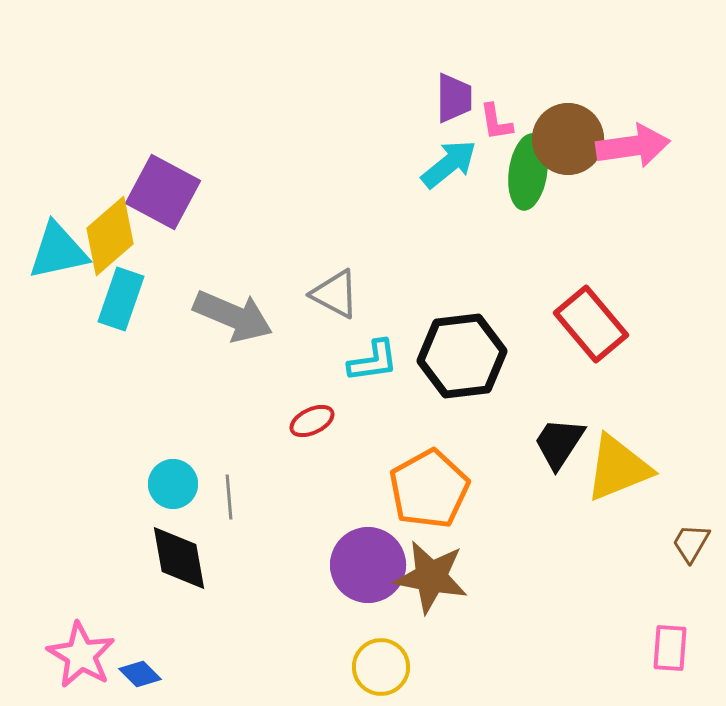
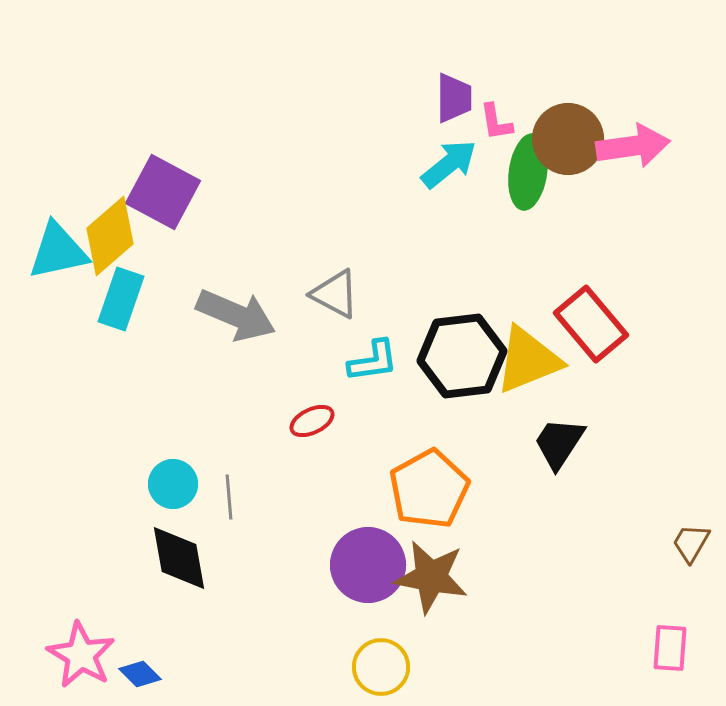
gray arrow: moved 3 px right, 1 px up
yellow triangle: moved 90 px left, 108 px up
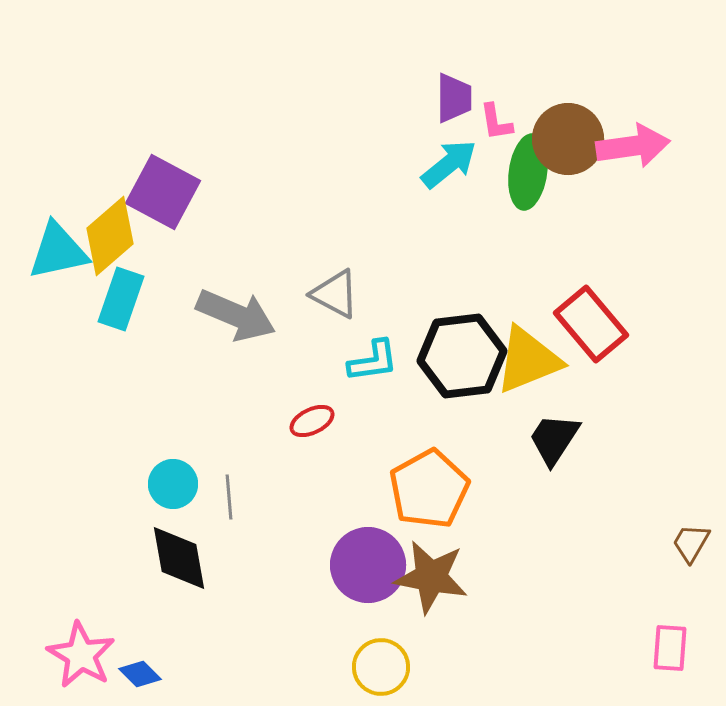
black trapezoid: moved 5 px left, 4 px up
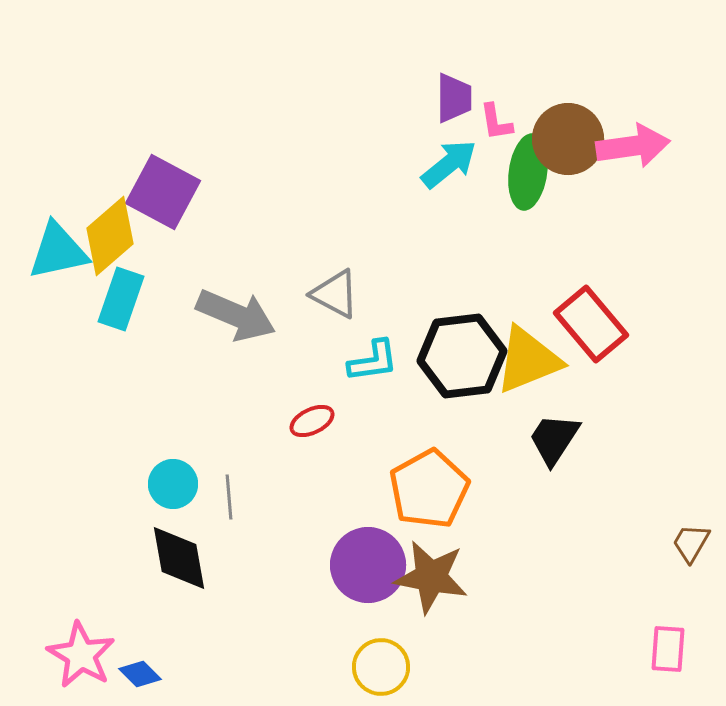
pink rectangle: moved 2 px left, 1 px down
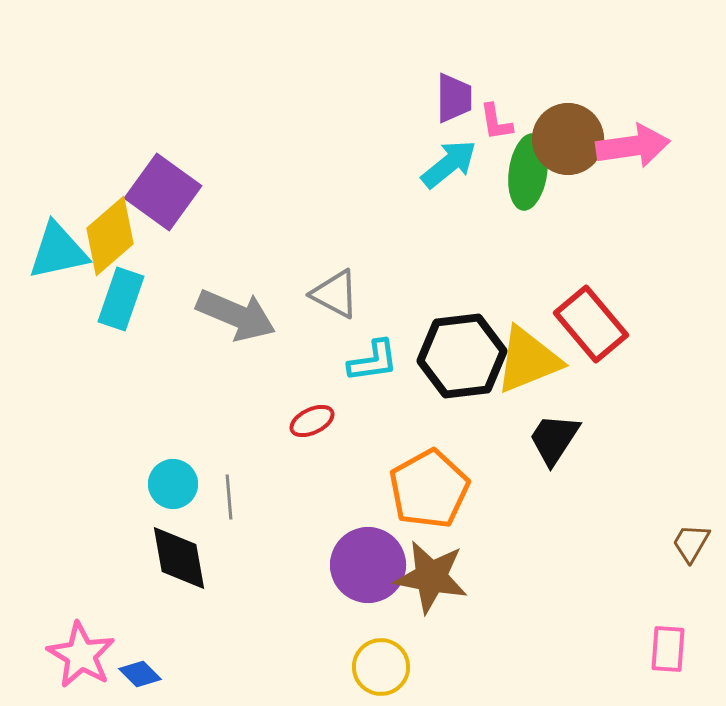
purple square: rotated 8 degrees clockwise
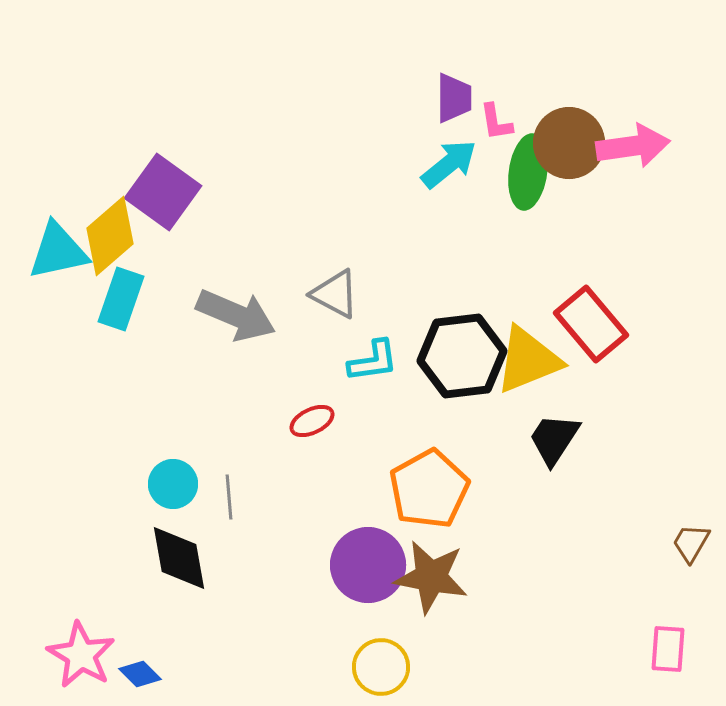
brown circle: moved 1 px right, 4 px down
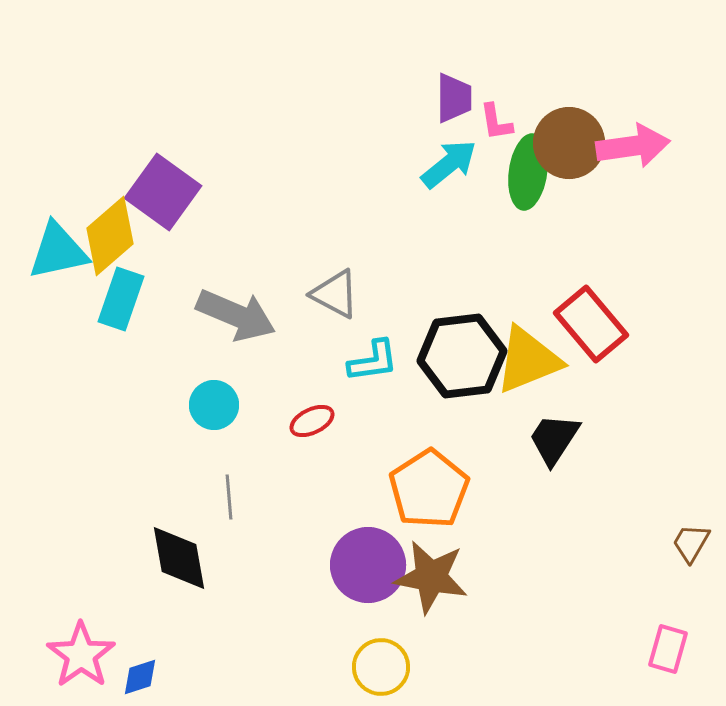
cyan circle: moved 41 px right, 79 px up
orange pentagon: rotated 4 degrees counterclockwise
pink rectangle: rotated 12 degrees clockwise
pink star: rotated 6 degrees clockwise
blue diamond: moved 3 px down; rotated 63 degrees counterclockwise
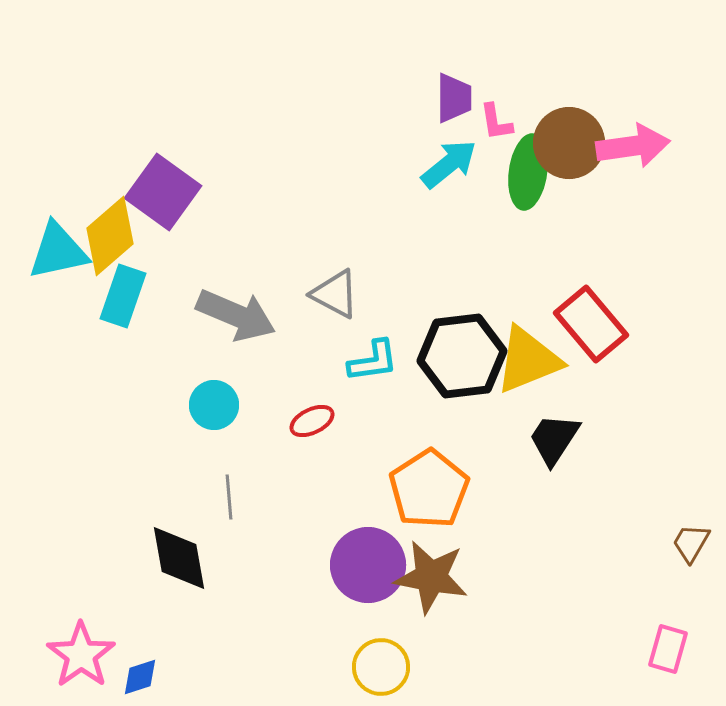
cyan rectangle: moved 2 px right, 3 px up
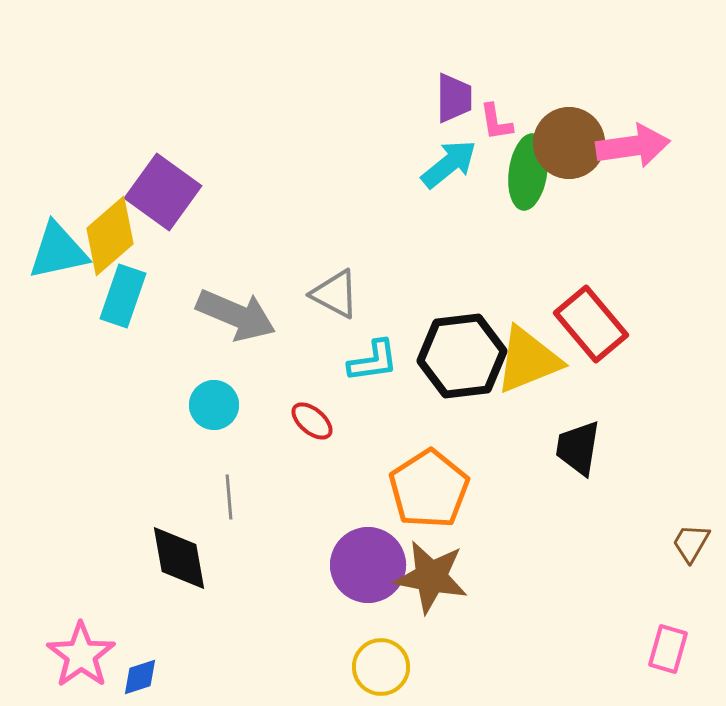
red ellipse: rotated 66 degrees clockwise
black trapezoid: moved 24 px right, 9 px down; rotated 24 degrees counterclockwise
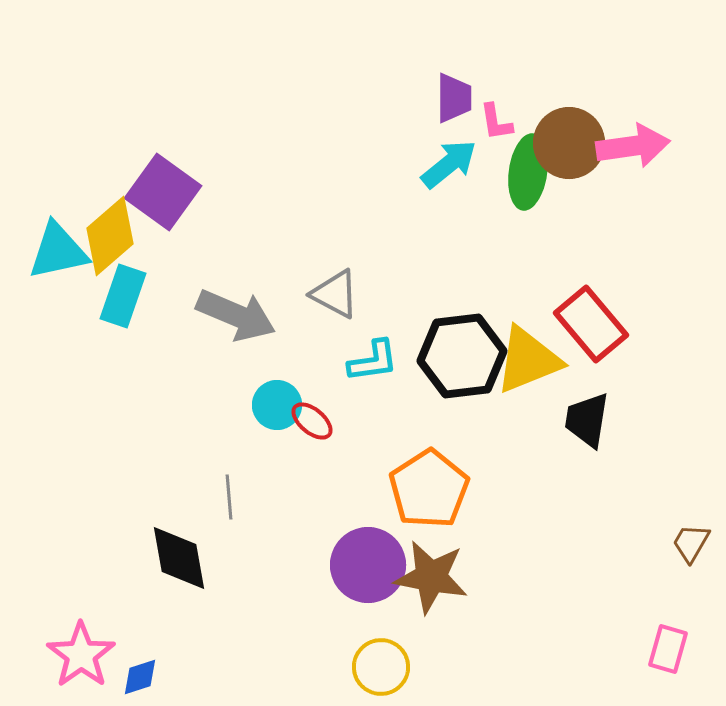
cyan circle: moved 63 px right
black trapezoid: moved 9 px right, 28 px up
